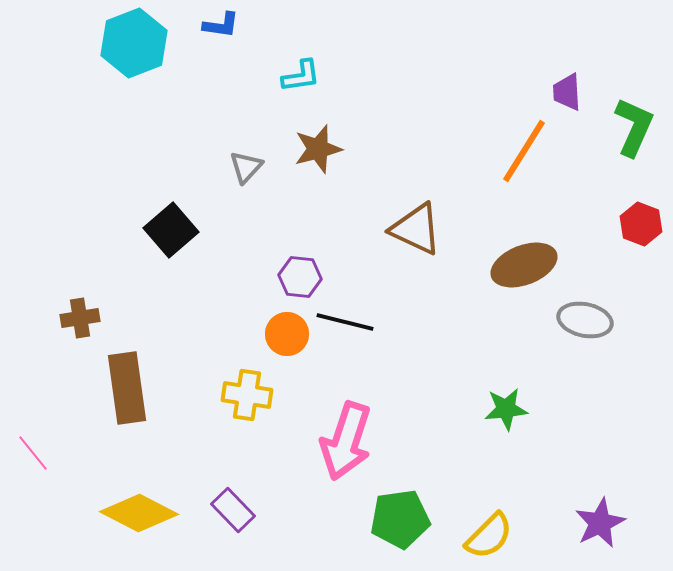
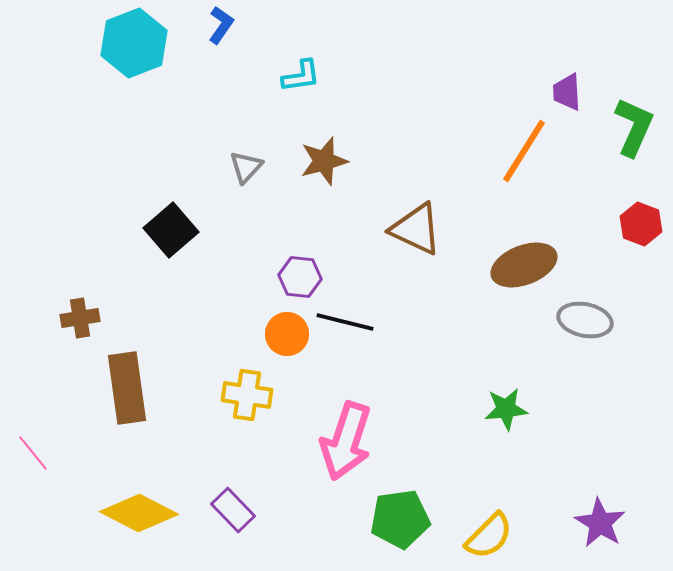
blue L-shape: rotated 63 degrees counterclockwise
brown star: moved 6 px right, 12 px down
purple star: rotated 15 degrees counterclockwise
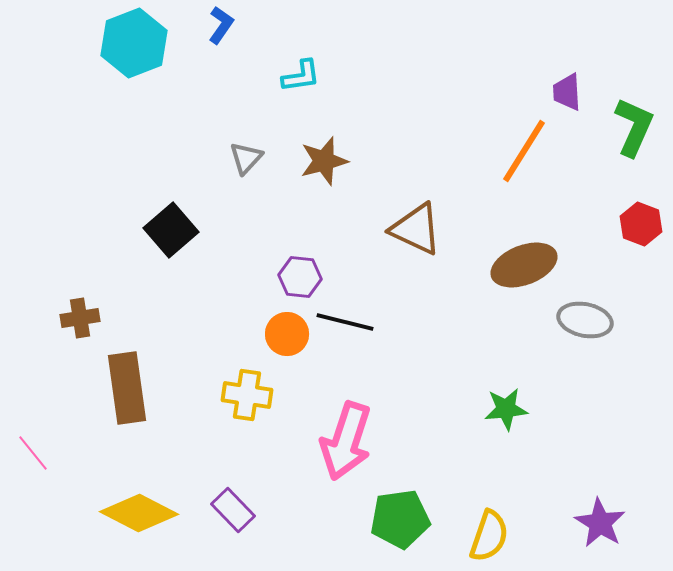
gray triangle: moved 9 px up
yellow semicircle: rotated 26 degrees counterclockwise
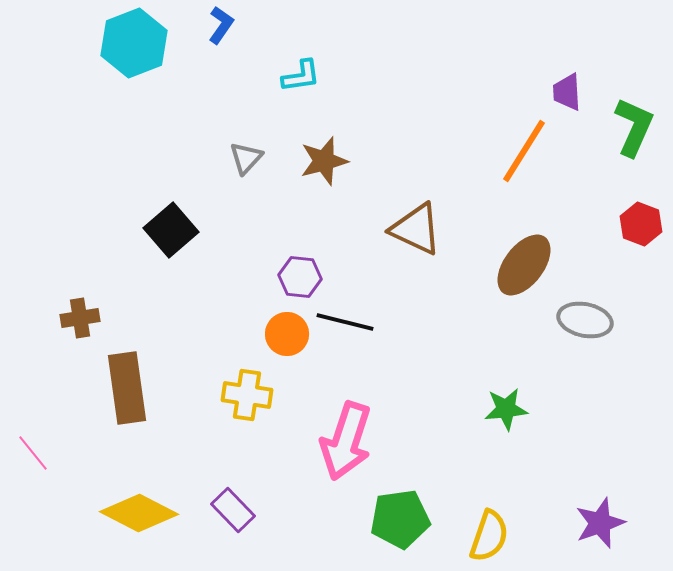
brown ellipse: rotated 32 degrees counterclockwise
purple star: rotated 21 degrees clockwise
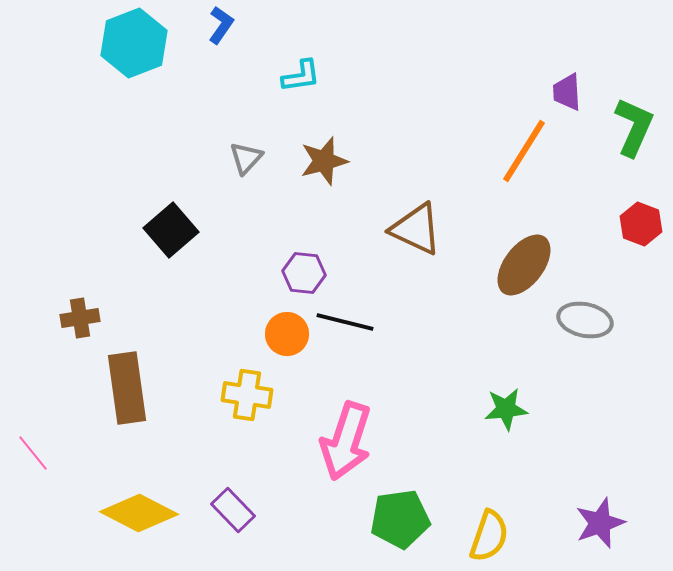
purple hexagon: moved 4 px right, 4 px up
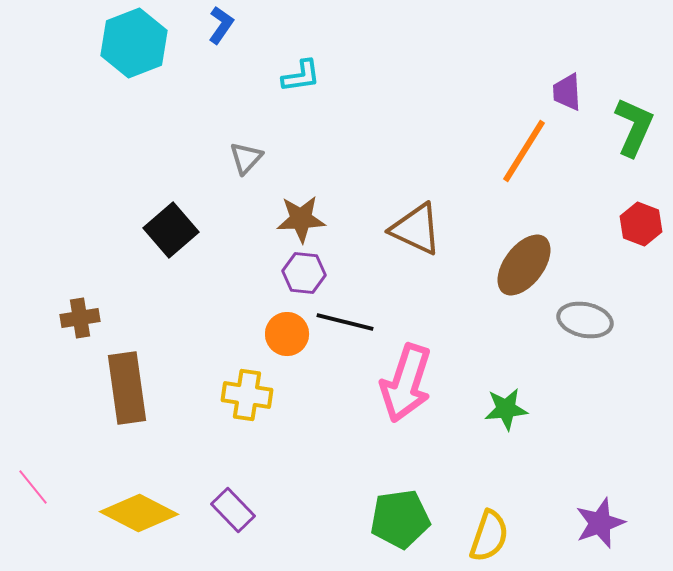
brown star: moved 23 px left, 58 px down; rotated 12 degrees clockwise
pink arrow: moved 60 px right, 58 px up
pink line: moved 34 px down
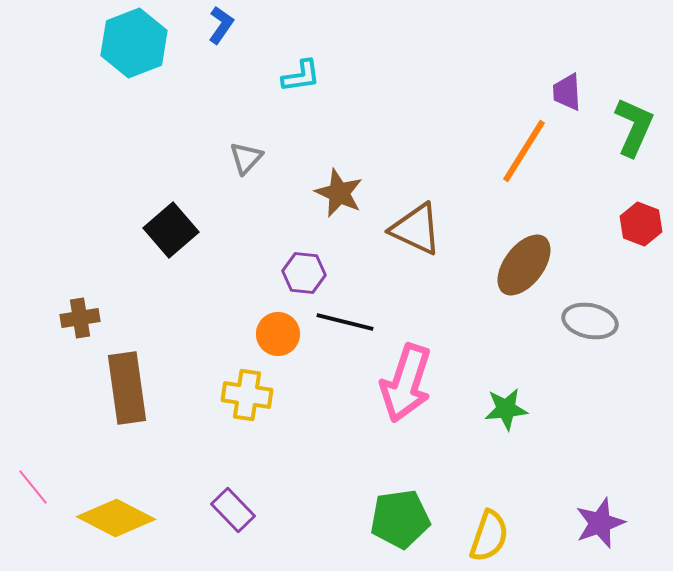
brown star: moved 38 px right, 26 px up; rotated 27 degrees clockwise
gray ellipse: moved 5 px right, 1 px down
orange circle: moved 9 px left
yellow diamond: moved 23 px left, 5 px down
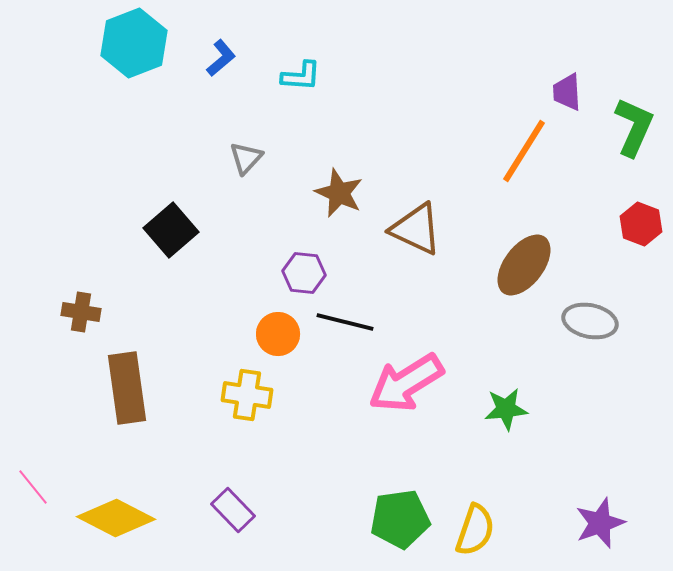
blue L-shape: moved 33 px down; rotated 15 degrees clockwise
cyan L-shape: rotated 12 degrees clockwise
brown cross: moved 1 px right, 6 px up; rotated 18 degrees clockwise
pink arrow: rotated 40 degrees clockwise
yellow semicircle: moved 14 px left, 6 px up
